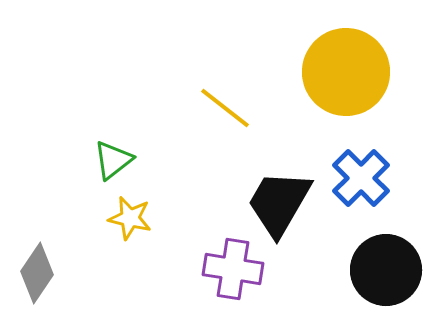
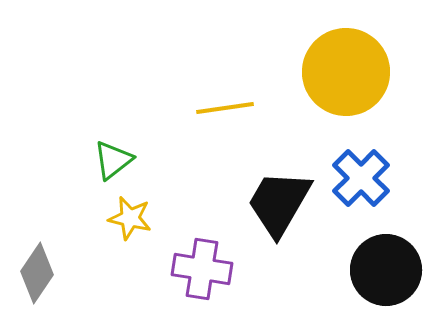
yellow line: rotated 46 degrees counterclockwise
purple cross: moved 31 px left
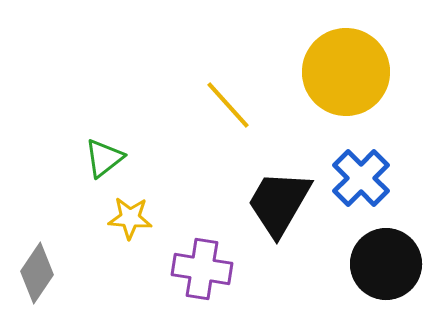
yellow line: moved 3 px right, 3 px up; rotated 56 degrees clockwise
green triangle: moved 9 px left, 2 px up
yellow star: rotated 9 degrees counterclockwise
black circle: moved 6 px up
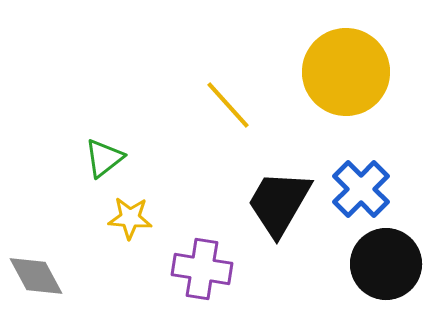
blue cross: moved 11 px down
gray diamond: moved 1 px left, 3 px down; rotated 62 degrees counterclockwise
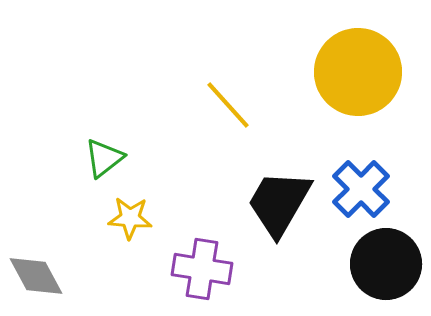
yellow circle: moved 12 px right
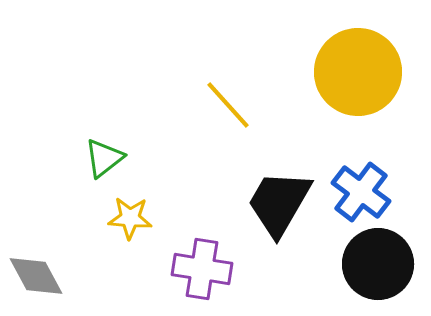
blue cross: moved 3 px down; rotated 8 degrees counterclockwise
black circle: moved 8 px left
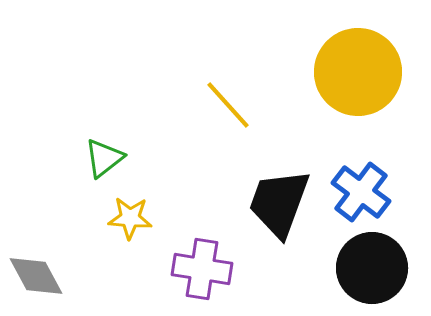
black trapezoid: rotated 10 degrees counterclockwise
black circle: moved 6 px left, 4 px down
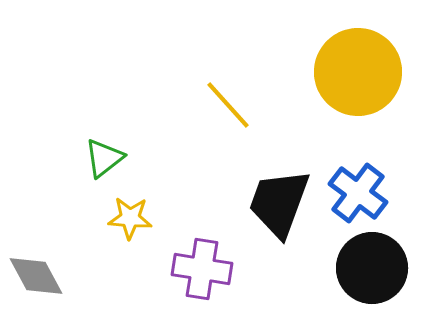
blue cross: moved 3 px left, 1 px down
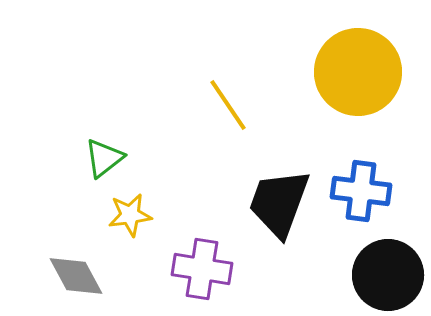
yellow line: rotated 8 degrees clockwise
blue cross: moved 3 px right, 2 px up; rotated 30 degrees counterclockwise
yellow star: moved 3 px up; rotated 12 degrees counterclockwise
black circle: moved 16 px right, 7 px down
gray diamond: moved 40 px right
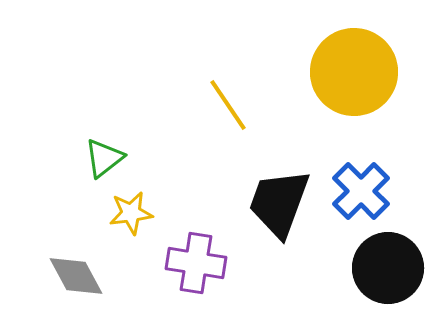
yellow circle: moved 4 px left
blue cross: rotated 38 degrees clockwise
yellow star: moved 1 px right, 2 px up
purple cross: moved 6 px left, 6 px up
black circle: moved 7 px up
